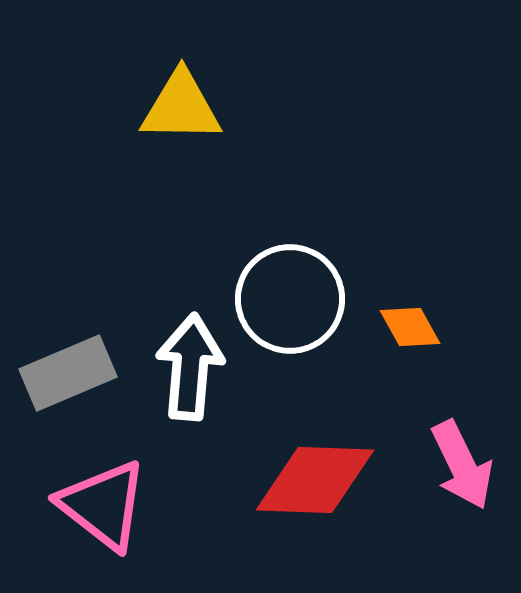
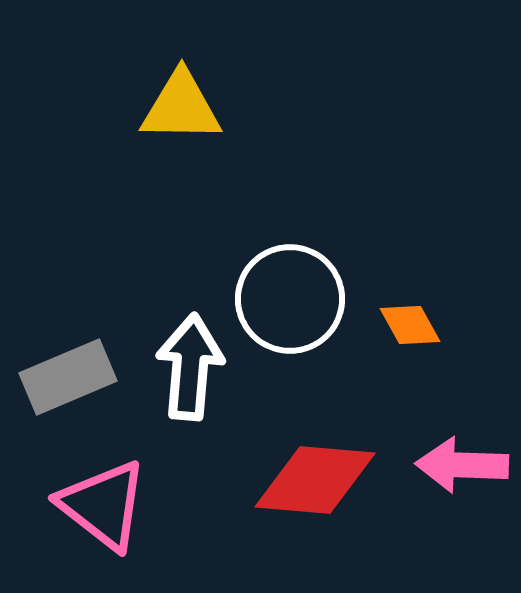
orange diamond: moved 2 px up
gray rectangle: moved 4 px down
pink arrow: rotated 118 degrees clockwise
red diamond: rotated 3 degrees clockwise
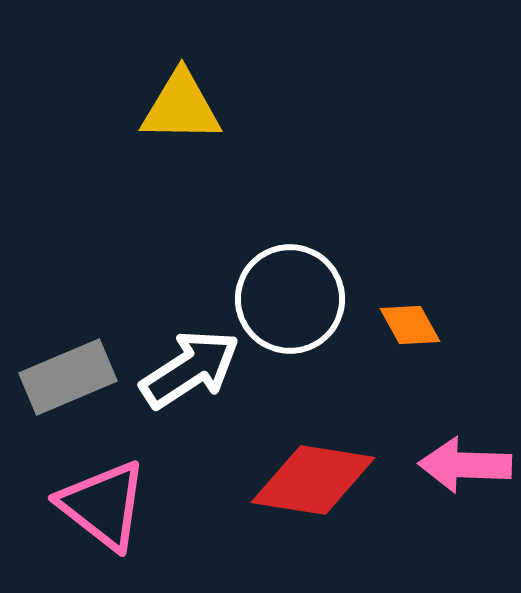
white arrow: moved 2 px down; rotated 52 degrees clockwise
pink arrow: moved 3 px right
red diamond: moved 2 px left; rotated 4 degrees clockwise
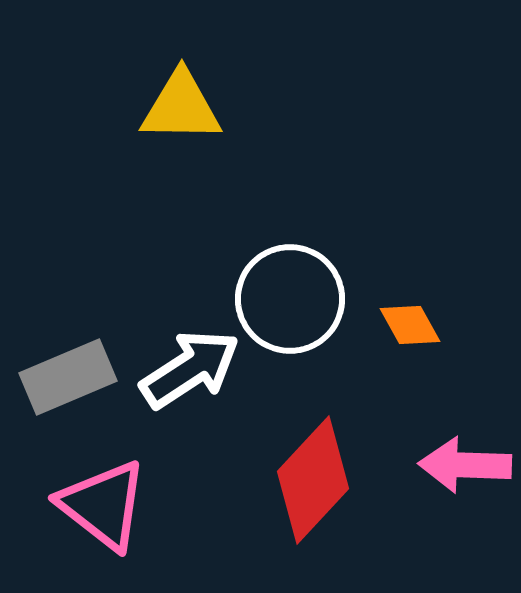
red diamond: rotated 56 degrees counterclockwise
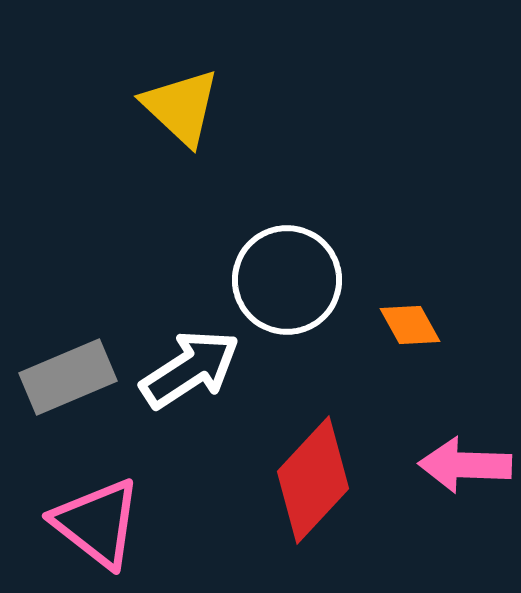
yellow triangle: rotated 42 degrees clockwise
white circle: moved 3 px left, 19 px up
pink triangle: moved 6 px left, 18 px down
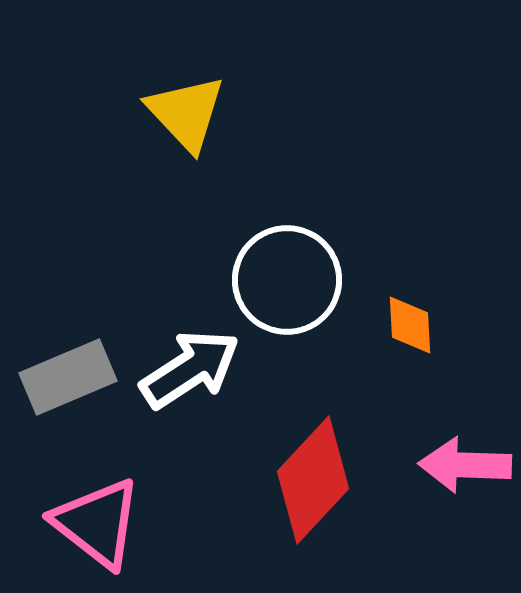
yellow triangle: moved 5 px right, 6 px down; rotated 4 degrees clockwise
orange diamond: rotated 26 degrees clockwise
